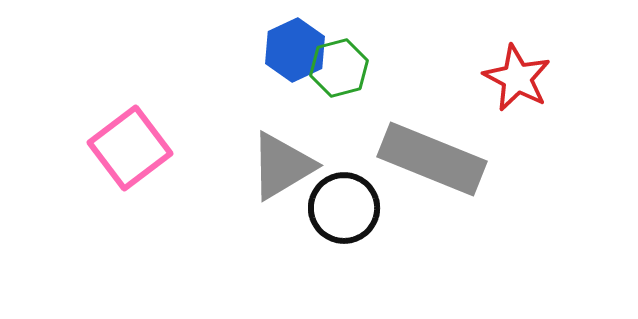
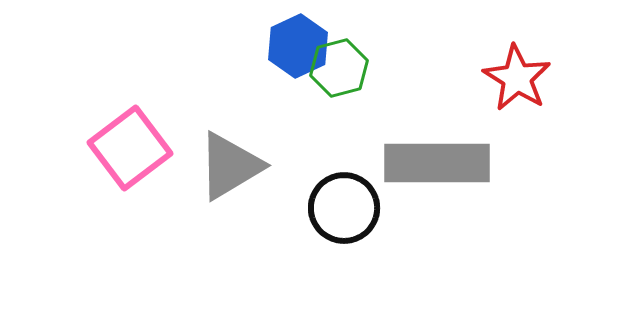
blue hexagon: moved 3 px right, 4 px up
red star: rotated 4 degrees clockwise
gray rectangle: moved 5 px right, 4 px down; rotated 22 degrees counterclockwise
gray triangle: moved 52 px left
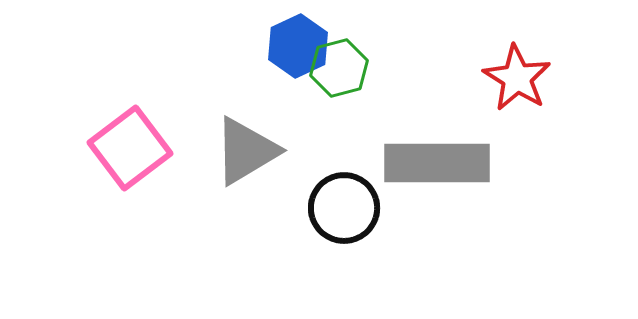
gray triangle: moved 16 px right, 15 px up
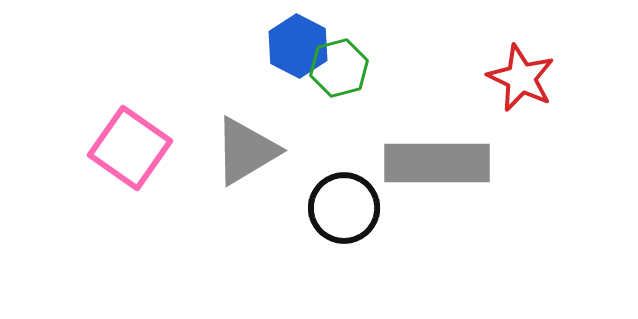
blue hexagon: rotated 8 degrees counterclockwise
red star: moved 4 px right; rotated 6 degrees counterclockwise
pink square: rotated 18 degrees counterclockwise
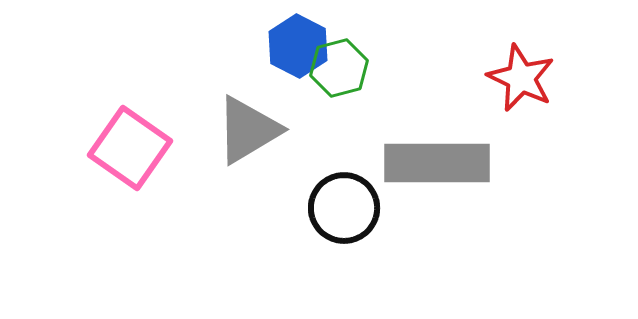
gray triangle: moved 2 px right, 21 px up
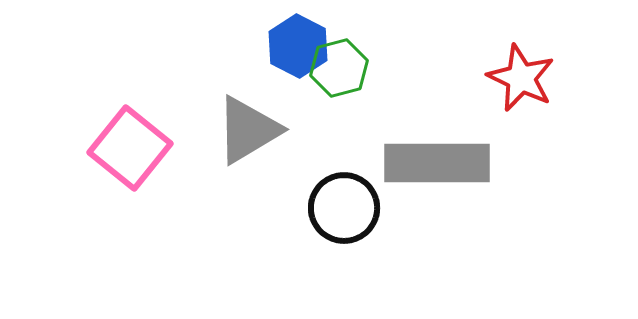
pink square: rotated 4 degrees clockwise
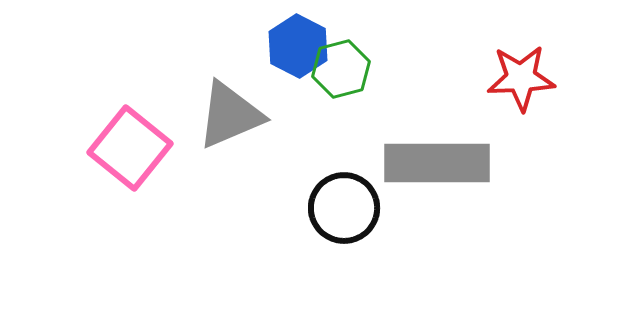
green hexagon: moved 2 px right, 1 px down
red star: rotated 28 degrees counterclockwise
gray triangle: moved 18 px left, 15 px up; rotated 8 degrees clockwise
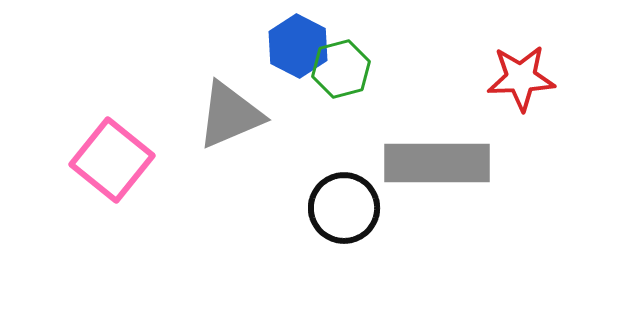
pink square: moved 18 px left, 12 px down
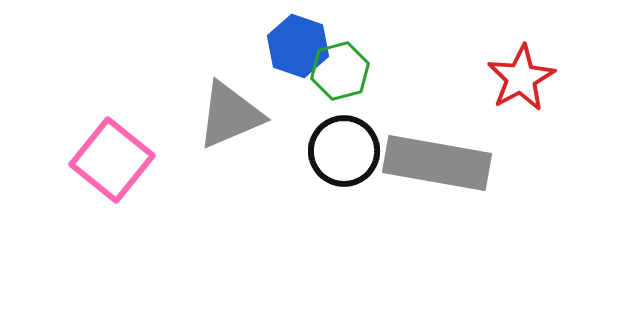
blue hexagon: rotated 8 degrees counterclockwise
green hexagon: moved 1 px left, 2 px down
red star: rotated 26 degrees counterclockwise
gray rectangle: rotated 10 degrees clockwise
black circle: moved 57 px up
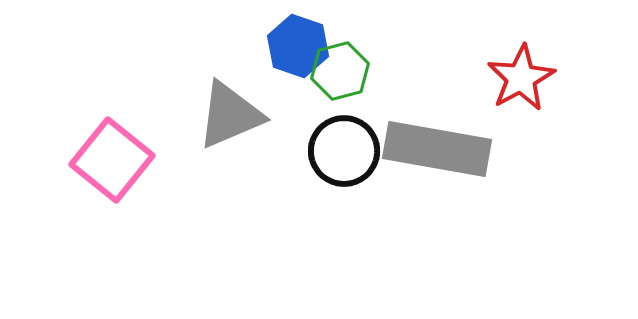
gray rectangle: moved 14 px up
